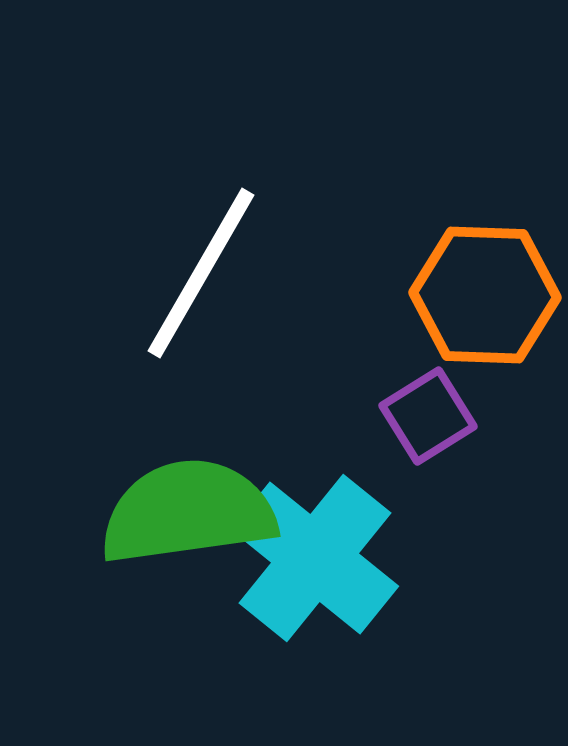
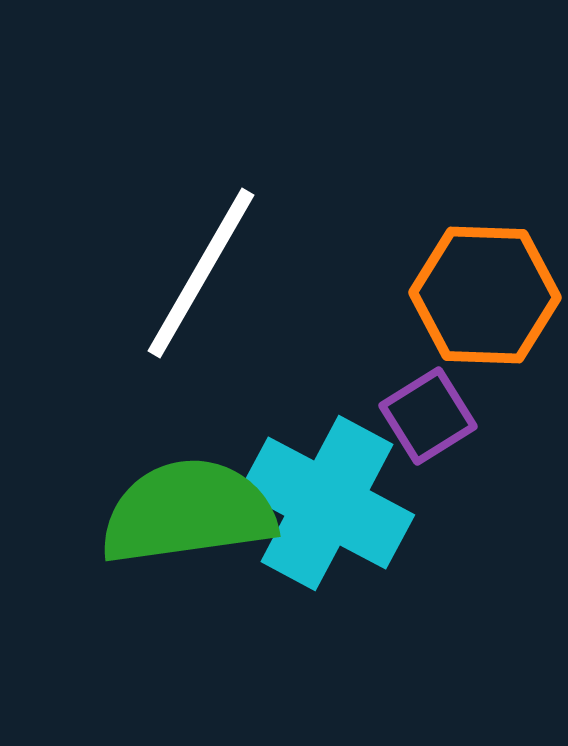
cyan cross: moved 12 px right, 55 px up; rotated 11 degrees counterclockwise
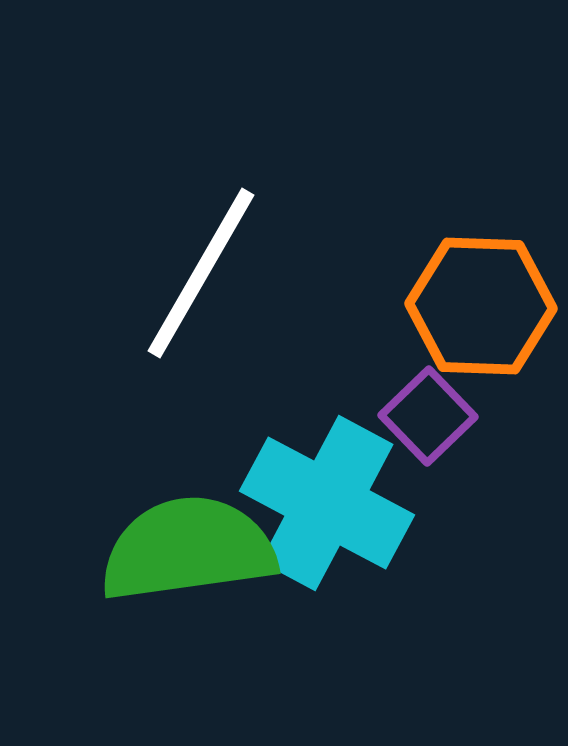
orange hexagon: moved 4 px left, 11 px down
purple square: rotated 12 degrees counterclockwise
green semicircle: moved 37 px down
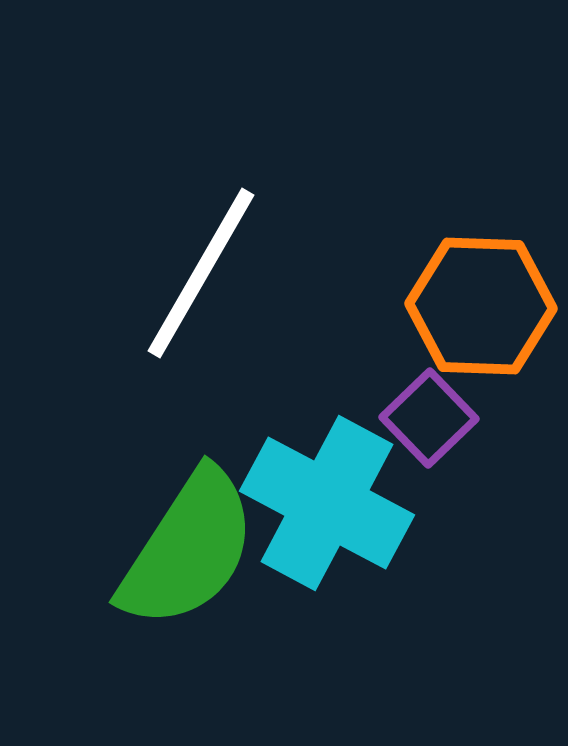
purple square: moved 1 px right, 2 px down
green semicircle: rotated 131 degrees clockwise
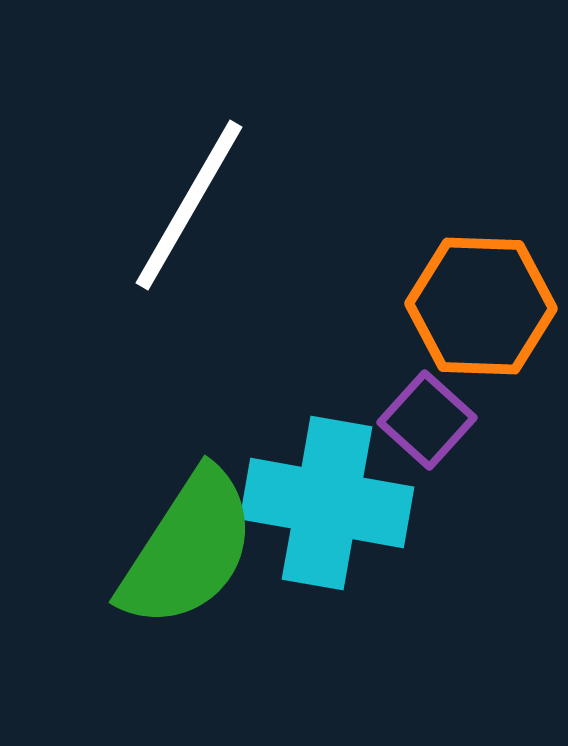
white line: moved 12 px left, 68 px up
purple square: moved 2 px left, 2 px down; rotated 4 degrees counterclockwise
cyan cross: rotated 18 degrees counterclockwise
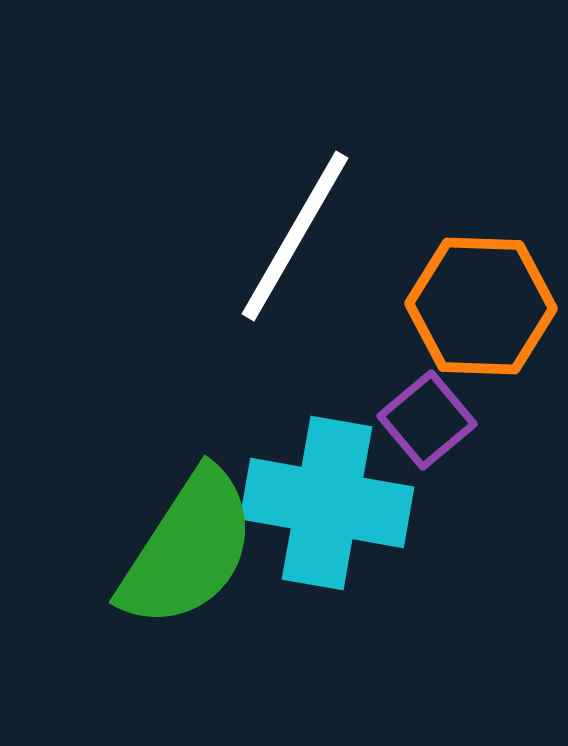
white line: moved 106 px right, 31 px down
purple square: rotated 8 degrees clockwise
